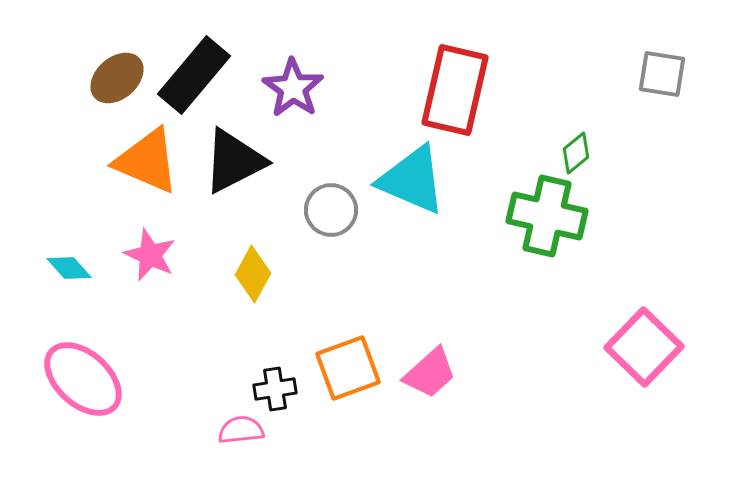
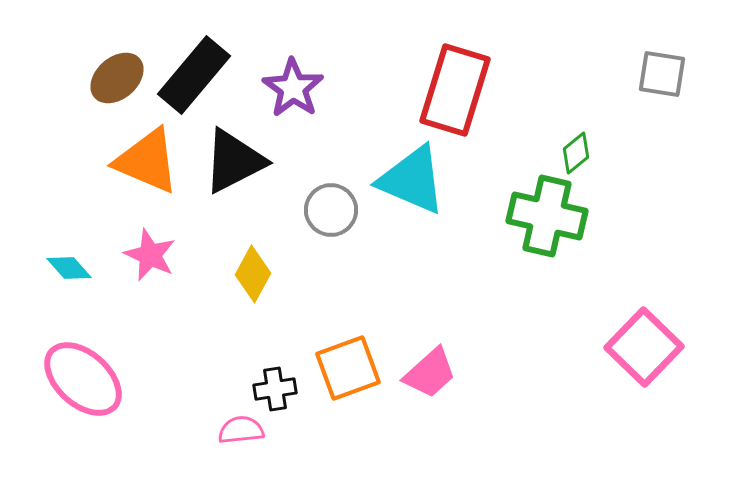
red rectangle: rotated 4 degrees clockwise
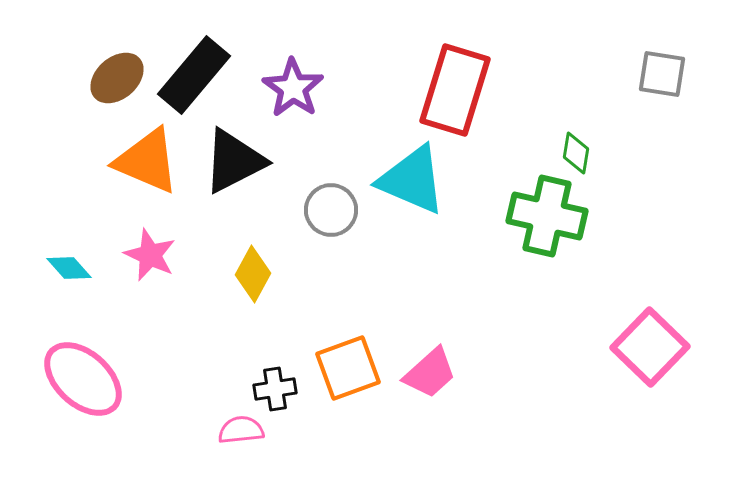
green diamond: rotated 42 degrees counterclockwise
pink square: moved 6 px right
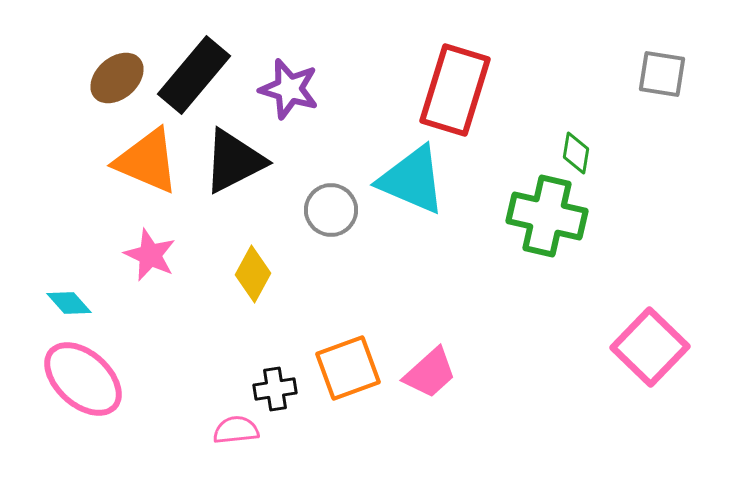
purple star: moved 4 px left, 1 px down; rotated 18 degrees counterclockwise
cyan diamond: moved 35 px down
pink semicircle: moved 5 px left
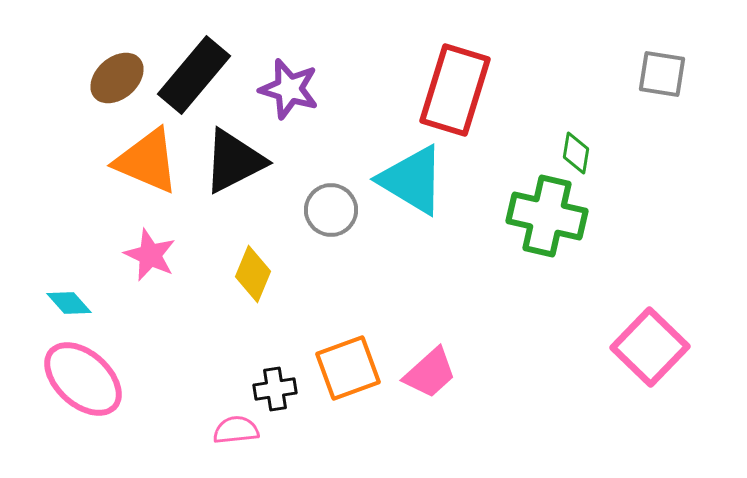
cyan triangle: rotated 8 degrees clockwise
yellow diamond: rotated 6 degrees counterclockwise
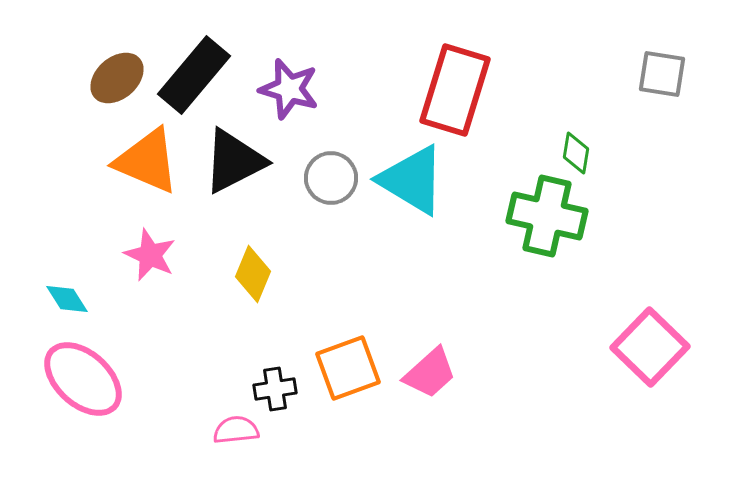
gray circle: moved 32 px up
cyan diamond: moved 2 px left, 4 px up; rotated 9 degrees clockwise
